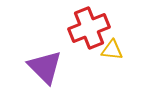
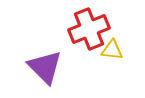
red cross: moved 1 px down
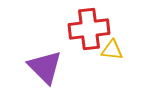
red cross: rotated 15 degrees clockwise
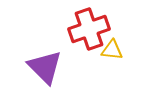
red cross: rotated 12 degrees counterclockwise
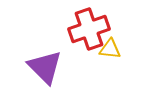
yellow triangle: moved 2 px left, 1 px up
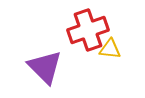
red cross: moved 1 px left, 1 px down
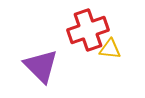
purple triangle: moved 4 px left, 1 px up
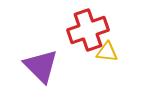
yellow triangle: moved 3 px left, 3 px down
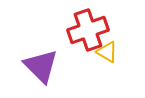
yellow triangle: rotated 25 degrees clockwise
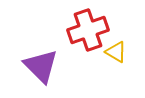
yellow triangle: moved 9 px right
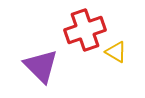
red cross: moved 3 px left
